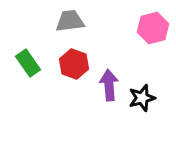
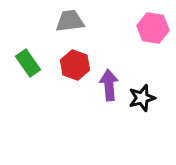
pink hexagon: rotated 24 degrees clockwise
red hexagon: moved 1 px right, 1 px down
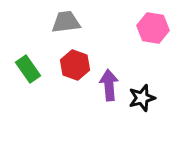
gray trapezoid: moved 4 px left, 1 px down
green rectangle: moved 6 px down
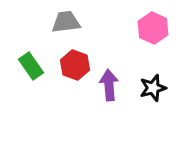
pink hexagon: rotated 16 degrees clockwise
green rectangle: moved 3 px right, 3 px up
black star: moved 11 px right, 10 px up
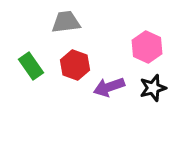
pink hexagon: moved 6 px left, 19 px down
purple arrow: moved 2 px down; rotated 104 degrees counterclockwise
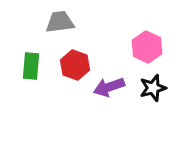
gray trapezoid: moved 6 px left
green rectangle: rotated 40 degrees clockwise
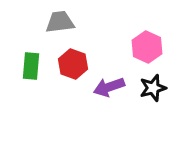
red hexagon: moved 2 px left, 1 px up
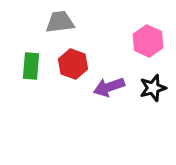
pink hexagon: moved 1 px right, 6 px up
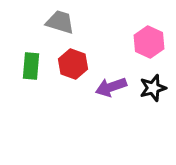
gray trapezoid: rotated 24 degrees clockwise
pink hexagon: moved 1 px right, 1 px down
purple arrow: moved 2 px right
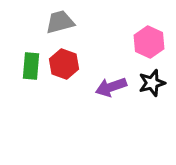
gray trapezoid: rotated 32 degrees counterclockwise
red hexagon: moved 9 px left
black star: moved 1 px left, 5 px up
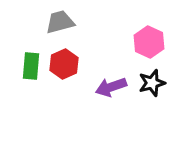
red hexagon: rotated 16 degrees clockwise
